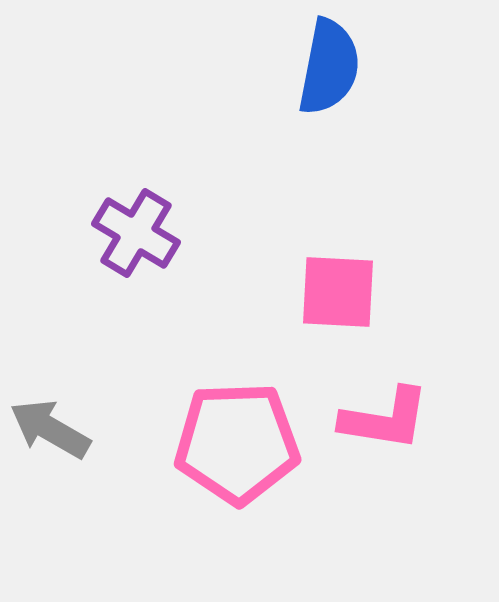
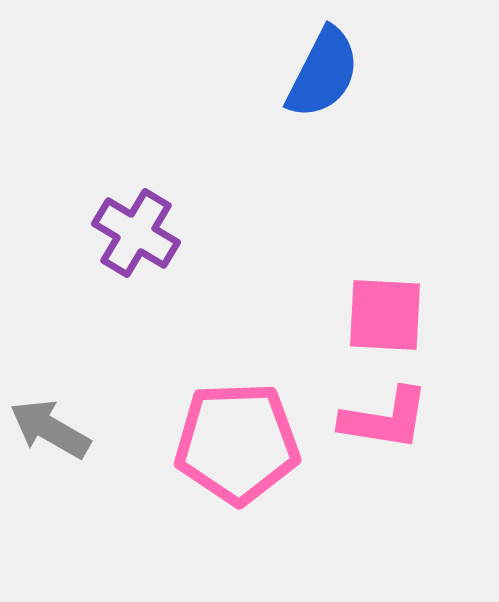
blue semicircle: moved 6 px left, 6 px down; rotated 16 degrees clockwise
pink square: moved 47 px right, 23 px down
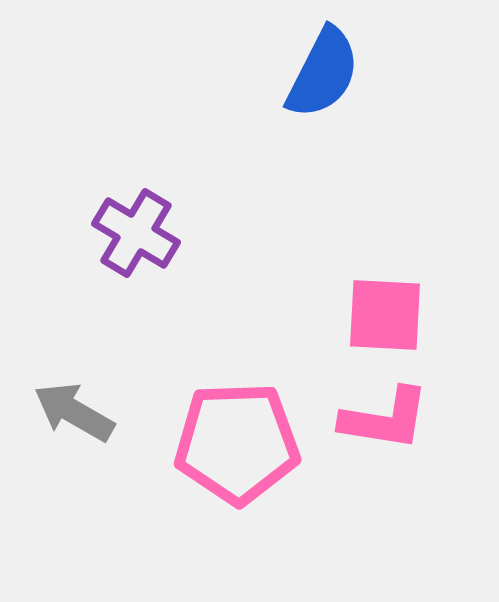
gray arrow: moved 24 px right, 17 px up
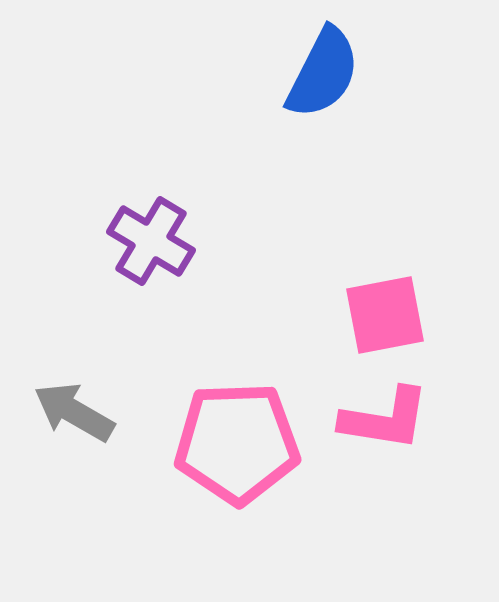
purple cross: moved 15 px right, 8 px down
pink square: rotated 14 degrees counterclockwise
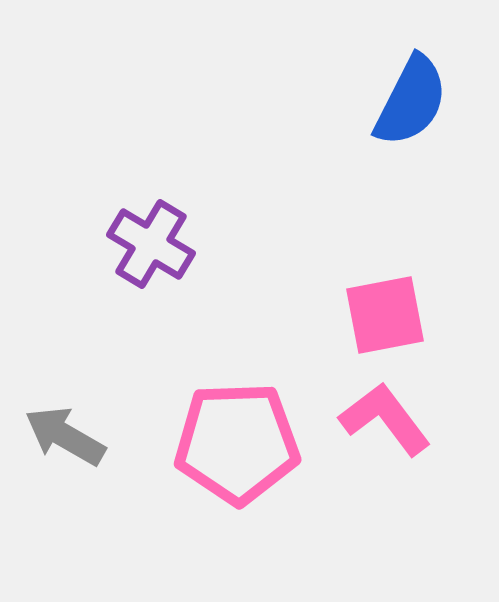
blue semicircle: moved 88 px right, 28 px down
purple cross: moved 3 px down
gray arrow: moved 9 px left, 24 px down
pink L-shape: rotated 136 degrees counterclockwise
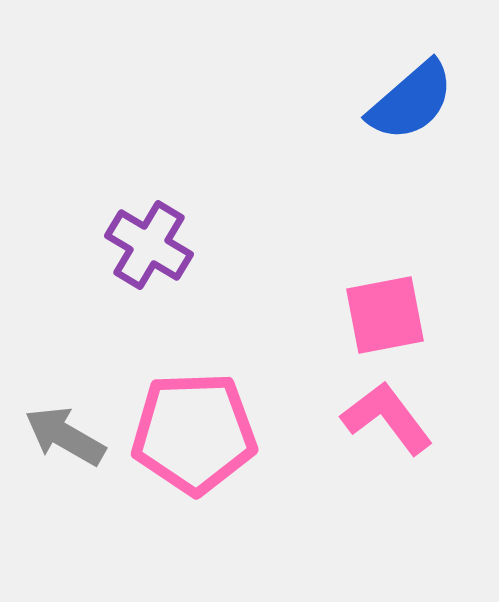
blue semicircle: rotated 22 degrees clockwise
purple cross: moved 2 px left, 1 px down
pink L-shape: moved 2 px right, 1 px up
pink pentagon: moved 43 px left, 10 px up
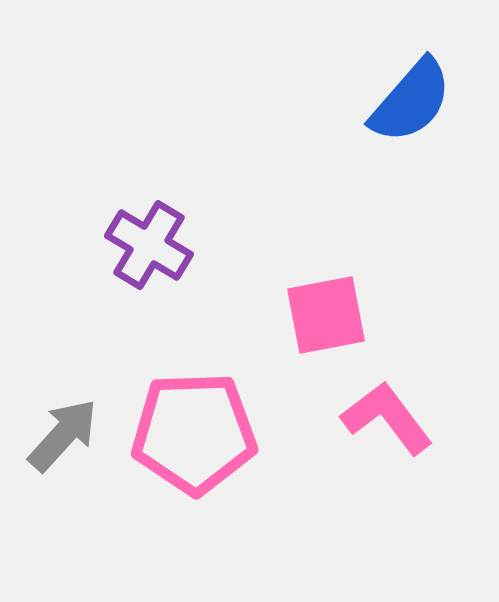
blue semicircle: rotated 8 degrees counterclockwise
pink square: moved 59 px left
gray arrow: moved 2 px left, 1 px up; rotated 102 degrees clockwise
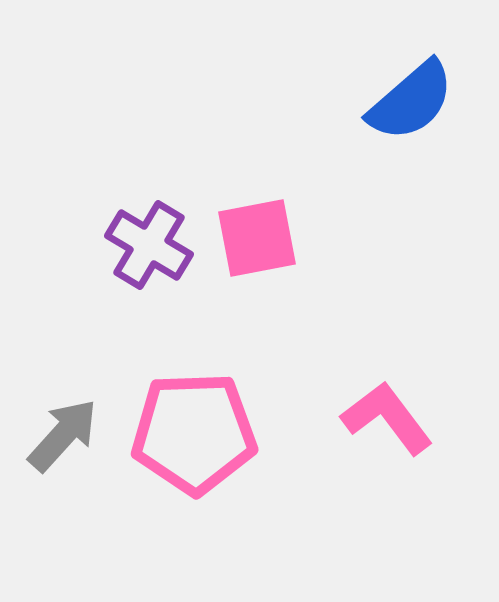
blue semicircle: rotated 8 degrees clockwise
pink square: moved 69 px left, 77 px up
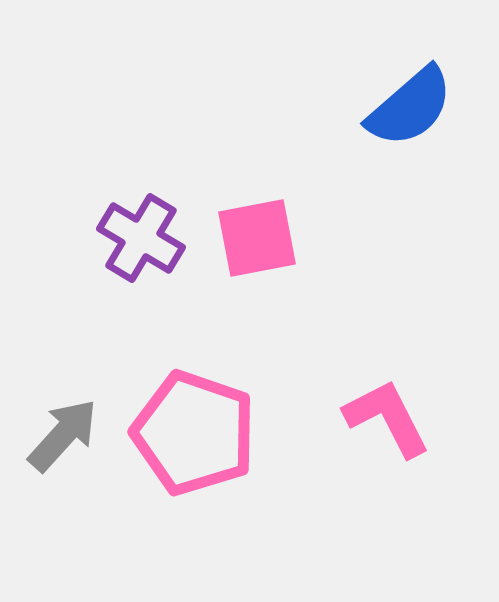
blue semicircle: moved 1 px left, 6 px down
purple cross: moved 8 px left, 7 px up
pink L-shape: rotated 10 degrees clockwise
pink pentagon: rotated 21 degrees clockwise
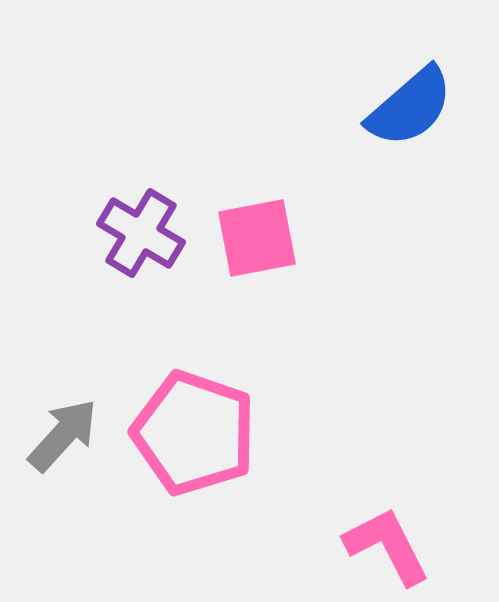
purple cross: moved 5 px up
pink L-shape: moved 128 px down
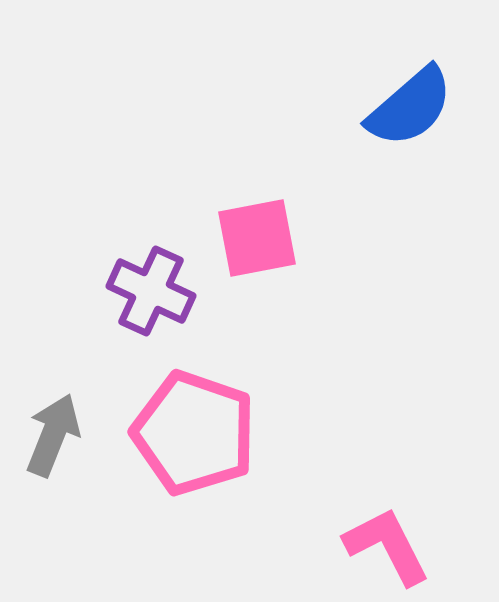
purple cross: moved 10 px right, 58 px down; rotated 6 degrees counterclockwise
gray arrow: moved 10 px left; rotated 20 degrees counterclockwise
